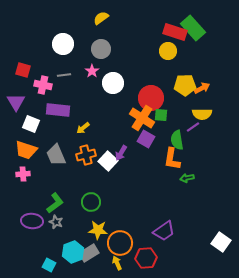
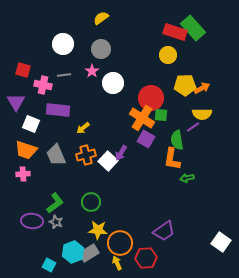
yellow circle at (168, 51): moved 4 px down
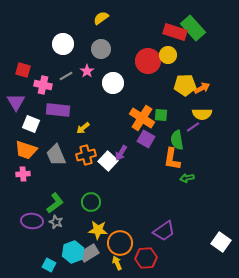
pink star at (92, 71): moved 5 px left
gray line at (64, 75): moved 2 px right, 1 px down; rotated 24 degrees counterclockwise
red circle at (151, 98): moved 3 px left, 37 px up
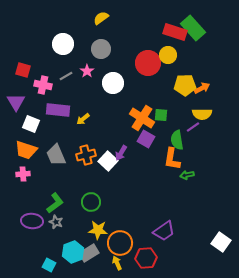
red circle at (148, 61): moved 2 px down
yellow arrow at (83, 128): moved 9 px up
green arrow at (187, 178): moved 3 px up
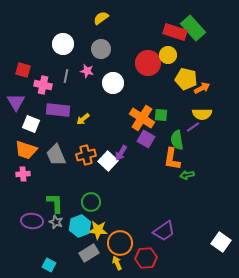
pink star at (87, 71): rotated 24 degrees counterclockwise
gray line at (66, 76): rotated 48 degrees counterclockwise
yellow pentagon at (185, 85): moved 1 px right, 6 px up; rotated 15 degrees clockwise
green L-shape at (55, 203): rotated 55 degrees counterclockwise
cyan hexagon at (73, 252): moved 7 px right, 26 px up
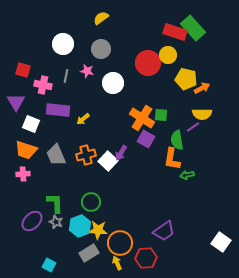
purple ellipse at (32, 221): rotated 50 degrees counterclockwise
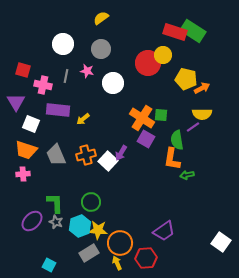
green rectangle at (193, 28): moved 3 px down; rotated 15 degrees counterclockwise
yellow circle at (168, 55): moved 5 px left
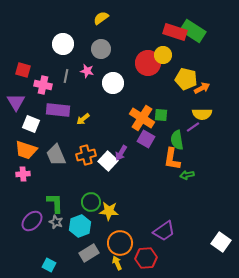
yellow star at (98, 230): moved 11 px right, 19 px up
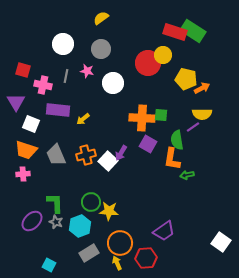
orange cross at (142, 118): rotated 30 degrees counterclockwise
purple square at (146, 139): moved 2 px right, 5 px down
